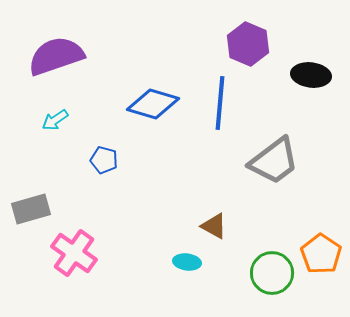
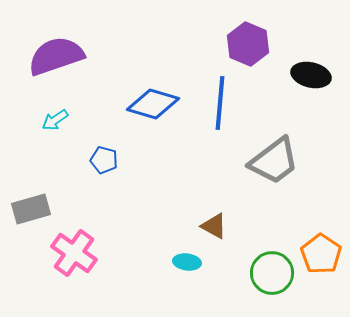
black ellipse: rotated 6 degrees clockwise
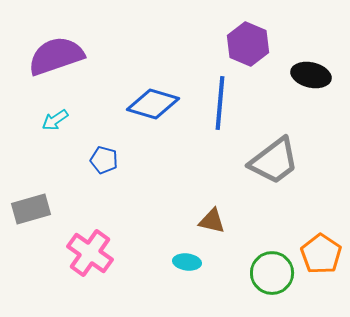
brown triangle: moved 2 px left, 5 px up; rotated 16 degrees counterclockwise
pink cross: moved 16 px right
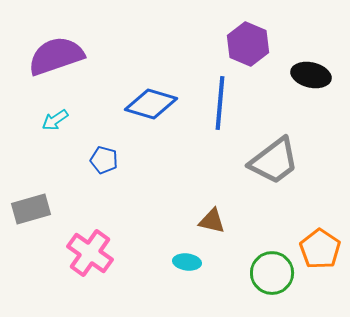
blue diamond: moved 2 px left
orange pentagon: moved 1 px left, 5 px up
